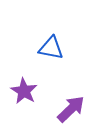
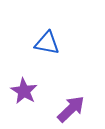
blue triangle: moved 4 px left, 5 px up
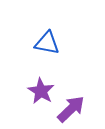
purple star: moved 17 px right
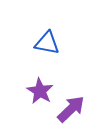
purple star: moved 1 px left
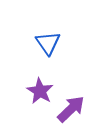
blue triangle: moved 1 px right; rotated 44 degrees clockwise
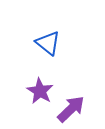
blue triangle: rotated 16 degrees counterclockwise
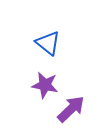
purple star: moved 5 px right, 6 px up; rotated 20 degrees counterclockwise
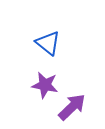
purple arrow: moved 1 px right, 2 px up
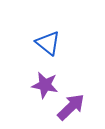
purple arrow: moved 1 px left
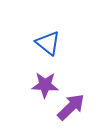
purple star: rotated 8 degrees counterclockwise
